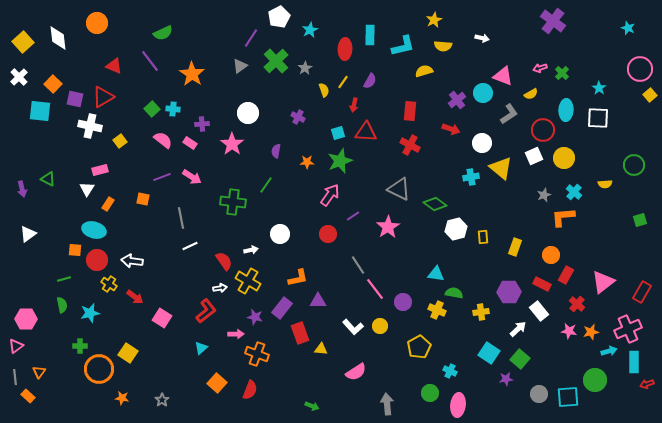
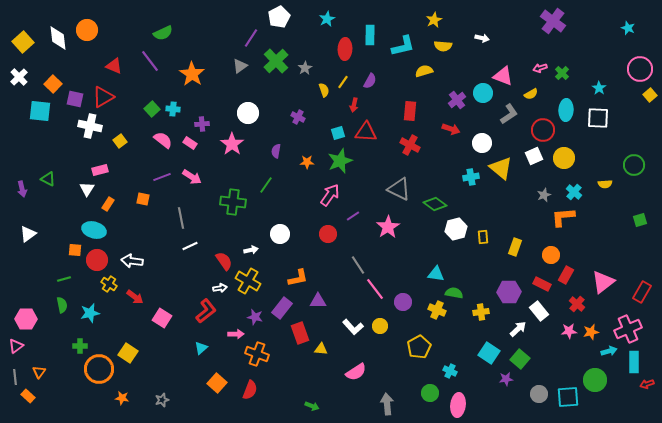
orange circle at (97, 23): moved 10 px left, 7 px down
cyan star at (310, 30): moved 17 px right, 11 px up
pink star at (569, 331): rotated 14 degrees counterclockwise
gray star at (162, 400): rotated 16 degrees clockwise
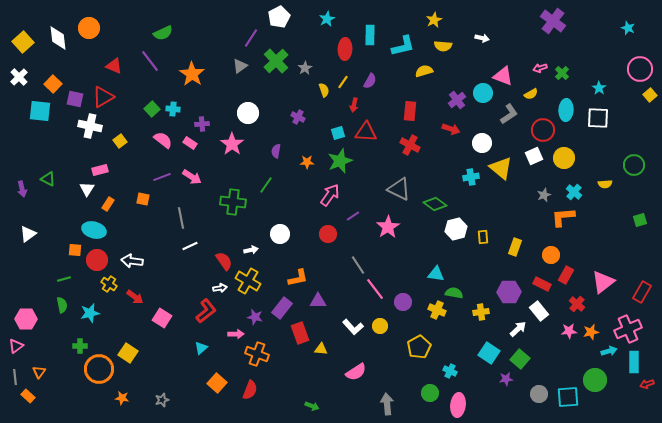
orange circle at (87, 30): moved 2 px right, 2 px up
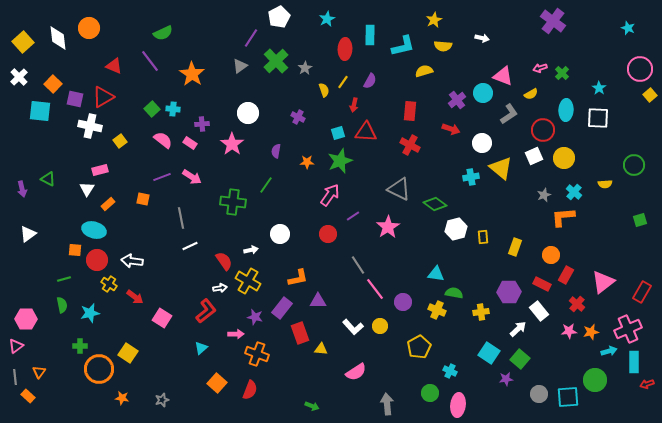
orange rectangle at (108, 204): rotated 16 degrees clockwise
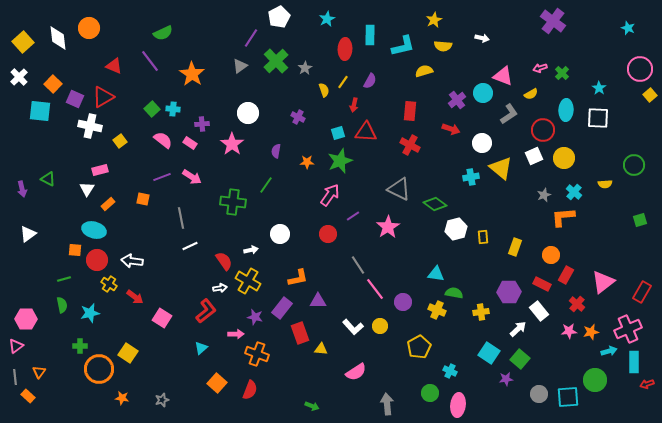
purple square at (75, 99): rotated 12 degrees clockwise
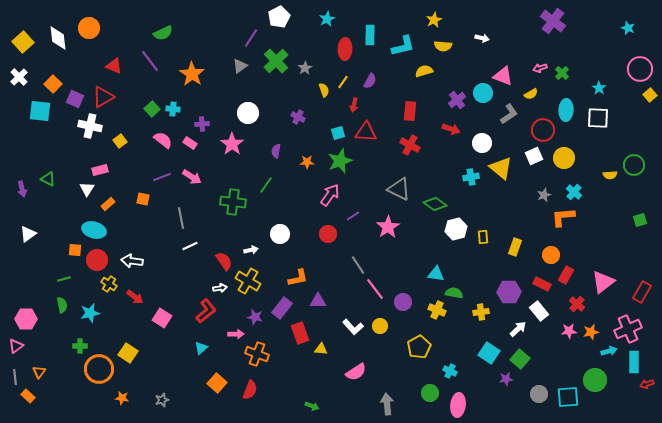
yellow semicircle at (605, 184): moved 5 px right, 9 px up
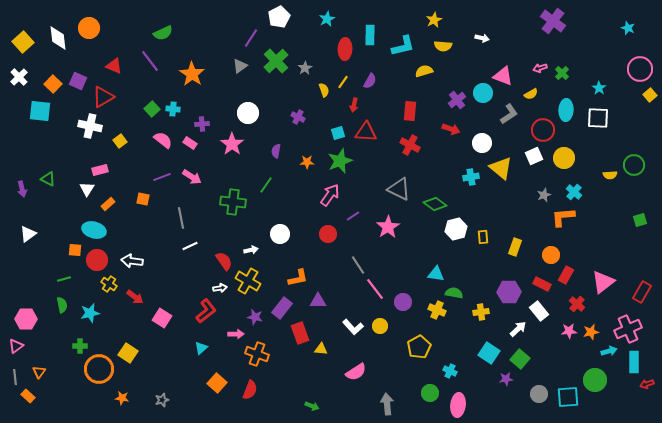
purple square at (75, 99): moved 3 px right, 18 px up
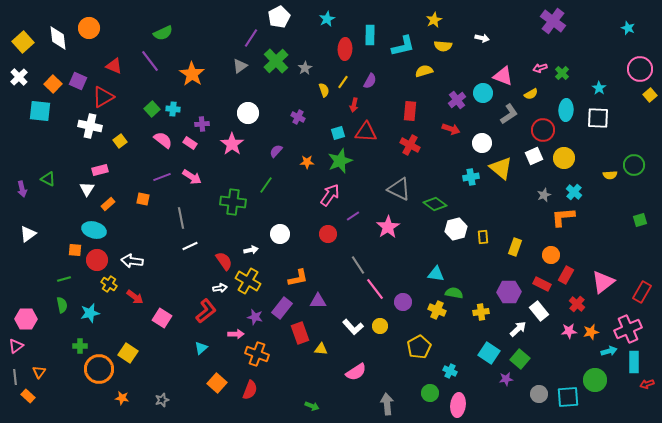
purple semicircle at (276, 151): rotated 32 degrees clockwise
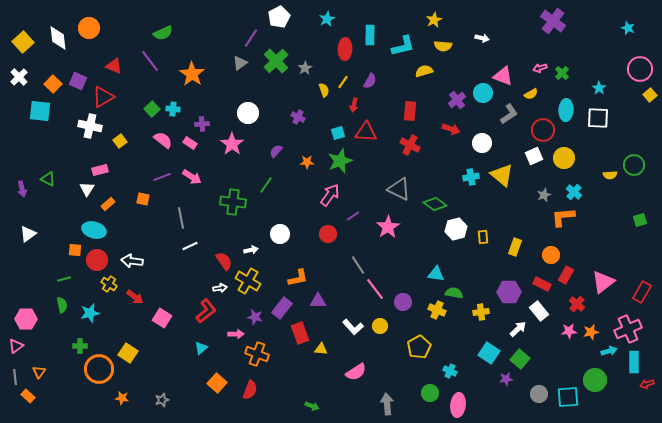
gray triangle at (240, 66): moved 3 px up
yellow triangle at (501, 168): moved 1 px right, 7 px down
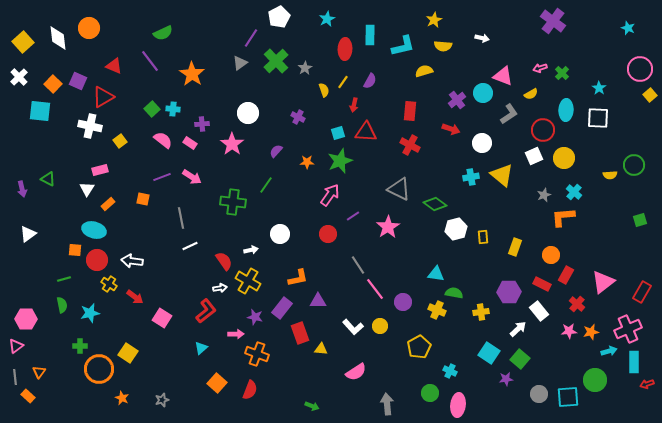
orange star at (122, 398): rotated 16 degrees clockwise
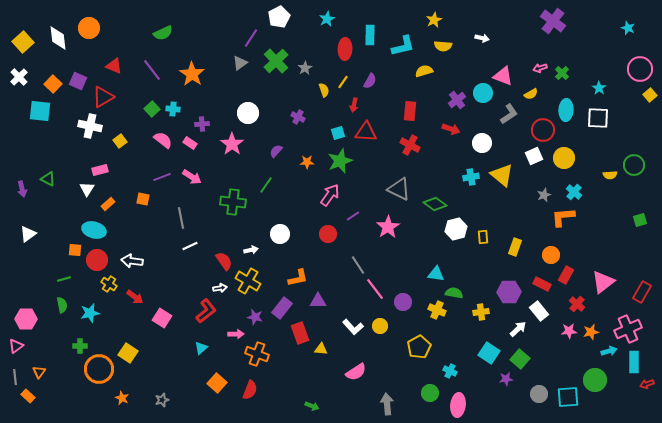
purple line at (150, 61): moved 2 px right, 9 px down
